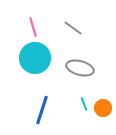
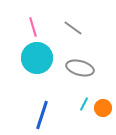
cyan circle: moved 2 px right
cyan line: rotated 48 degrees clockwise
blue line: moved 5 px down
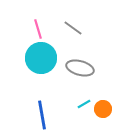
pink line: moved 5 px right, 2 px down
cyan circle: moved 4 px right
cyan line: rotated 32 degrees clockwise
orange circle: moved 1 px down
blue line: rotated 28 degrees counterclockwise
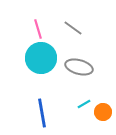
gray ellipse: moved 1 px left, 1 px up
orange circle: moved 3 px down
blue line: moved 2 px up
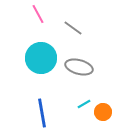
pink line: moved 15 px up; rotated 12 degrees counterclockwise
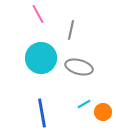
gray line: moved 2 px left, 2 px down; rotated 66 degrees clockwise
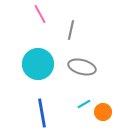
pink line: moved 2 px right
cyan circle: moved 3 px left, 6 px down
gray ellipse: moved 3 px right
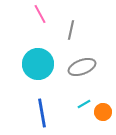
gray ellipse: rotated 36 degrees counterclockwise
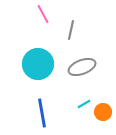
pink line: moved 3 px right
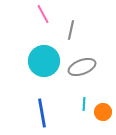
cyan circle: moved 6 px right, 3 px up
cyan line: rotated 56 degrees counterclockwise
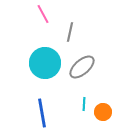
gray line: moved 1 px left, 2 px down
cyan circle: moved 1 px right, 2 px down
gray ellipse: rotated 20 degrees counterclockwise
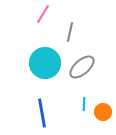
pink line: rotated 60 degrees clockwise
